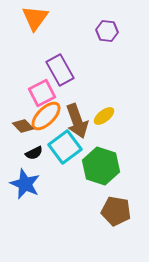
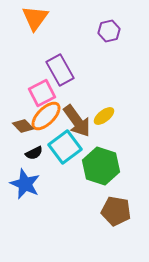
purple hexagon: moved 2 px right; rotated 20 degrees counterclockwise
brown arrow: rotated 16 degrees counterclockwise
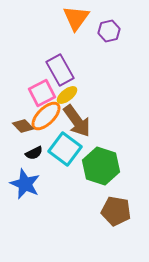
orange triangle: moved 41 px right
yellow ellipse: moved 37 px left, 21 px up
cyan square: moved 2 px down; rotated 16 degrees counterclockwise
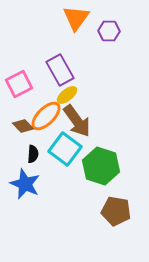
purple hexagon: rotated 15 degrees clockwise
pink square: moved 23 px left, 9 px up
black semicircle: moved 1 px left, 1 px down; rotated 60 degrees counterclockwise
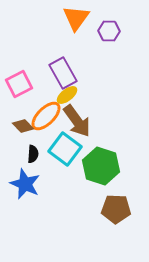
purple rectangle: moved 3 px right, 3 px down
brown pentagon: moved 2 px up; rotated 8 degrees counterclockwise
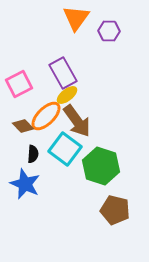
brown pentagon: moved 1 px left, 1 px down; rotated 12 degrees clockwise
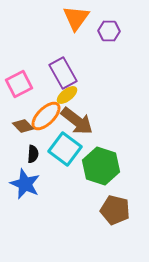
brown arrow: rotated 16 degrees counterclockwise
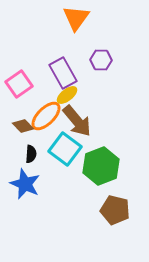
purple hexagon: moved 8 px left, 29 px down
pink square: rotated 8 degrees counterclockwise
brown arrow: rotated 12 degrees clockwise
black semicircle: moved 2 px left
green hexagon: rotated 21 degrees clockwise
